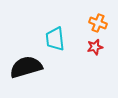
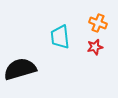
cyan trapezoid: moved 5 px right, 2 px up
black semicircle: moved 6 px left, 2 px down
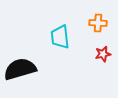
orange cross: rotated 18 degrees counterclockwise
red star: moved 8 px right, 7 px down
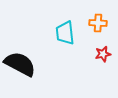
cyan trapezoid: moved 5 px right, 4 px up
black semicircle: moved 5 px up; rotated 44 degrees clockwise
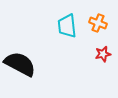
orange cross: rotated 18 degrees clockwise
cyan trapezoid: moved 2 px right, 7 px up
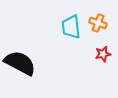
cyan trapezoid: moved 4 px right, 1 px down
black semicircle: moved 1 px up
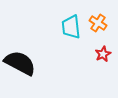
orange cross: rotated 12 degrees clockwise
red star: rotated 14 degrees counterclockwise
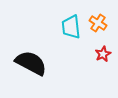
black semicircle: moved 11 px right
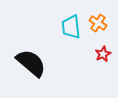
black semicircle: rotated 12 degrees clockwise
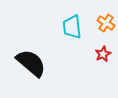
orange cross: moved 8 px right
cyan trapezoid: moved 1 px right
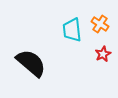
orange cross: moved 6 px left, 1 px down
cyan trapezoid: moved 3 px down
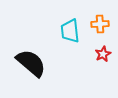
orange cross: rotated 36 degrees counterclockwise
cyan trapezoid: moved 2 px left, 1 px down
